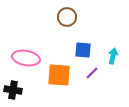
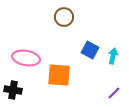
brown circle: moved 3 px left
blue square: moved 7 px right; rotated 24 degrees clockwise
purple line: moved 22 px right, 20 px down
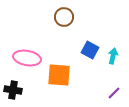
pink ellipse: moved 1 px right
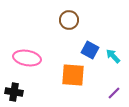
brown circle: moved 5 px right, 3 px down
cyan arrow: rotated 56 degrees counterclockwise
orange square: moved 14 px right
black cross: moved 1 px right, 2 px down
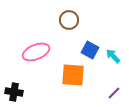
pink ellipse: moved 9 px right, 6 px up; rotated 32 degrees counterclockwise
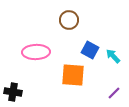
pink ellipse: rotated 20 degrees clockwise
black cross: moved 1 px left
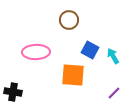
cyan arrow: rotated 14 degrees clockwise
